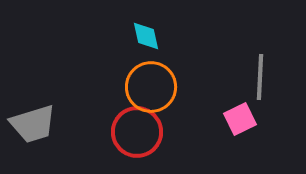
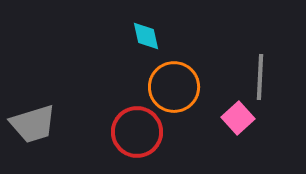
orange circle: moved 23 px right
pink square: moved 2 px left, 1 px up; rotated 16 degrees counterclockwise
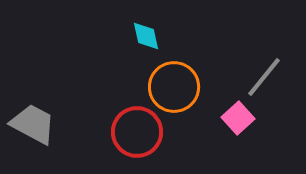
gray line: moved 4 px right; rotated 36 degrees clockwise
gray trapezoid: rotated 135 degrees counterclockwise
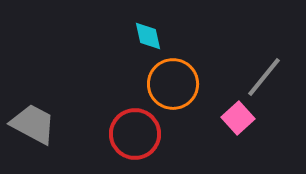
cyan diamond: moved 2 px right
orange circle: moved 1 px left, 3 px up
red circle: moved 2 px left, 2 px down
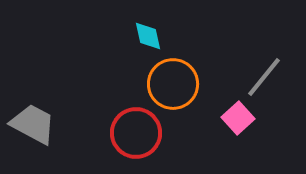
red circle: moved 1 px right, 1 px up
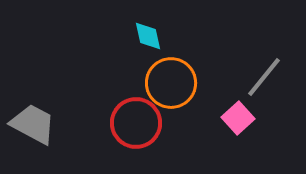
orange circle: moved 2 px left, 1 px up
red circle: moved 10 px up
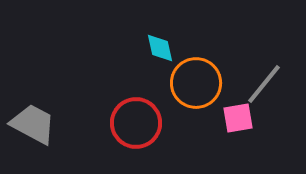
cyan diamond: moved 12 px right, 12 px down
gray line: moved 7 px down
orange circle: moved 25 px right
pink square: rotated 32 degrees clockwise
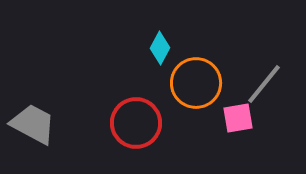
cyan diamond: rotated 40 degrees clockwise
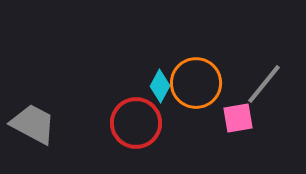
cyan diamond: moved 38 px down
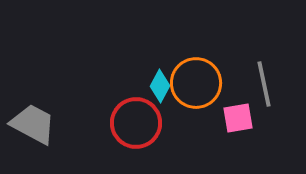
gray line: rotated 51 degrees counterclockwise
